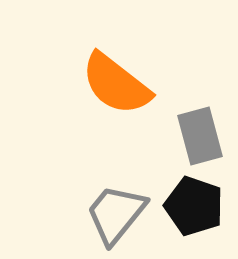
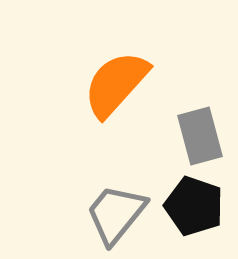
orange semicircle: rotated 94 degrees clockwise
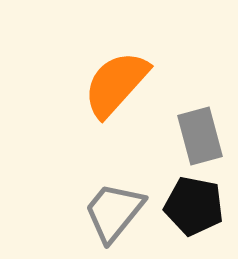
black pentagon: rotated 8 degrees counterclockwise
gray trapezoid: moved 2 px left, 2 px up
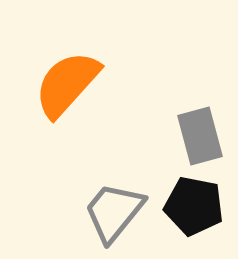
orange semicircle: moved 49 px left
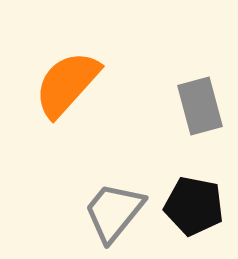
gray rectangle: moved 30 px up
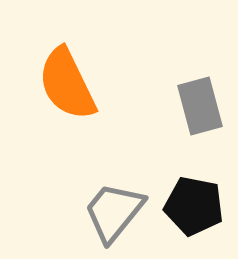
orange semicircle: rotated 68 degrees counterclockwise
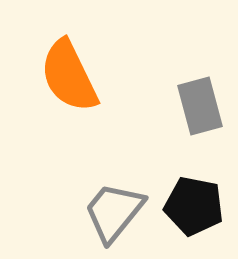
orange semicircle: moved 2 px right, 8 px up
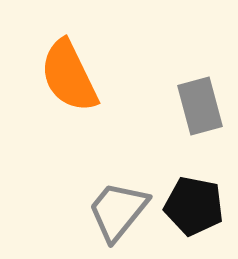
gray trapezoid: moved 4 px right, 1 px up
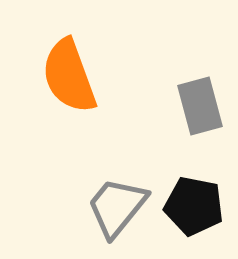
orange semicircle: rotated 6 degrees clockwise
gray trapezoid: moved 1 px left, 4 px up
